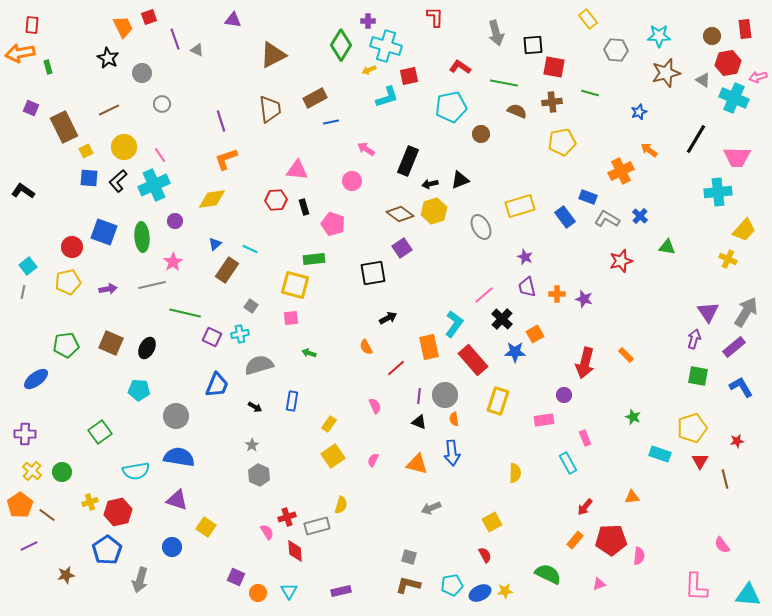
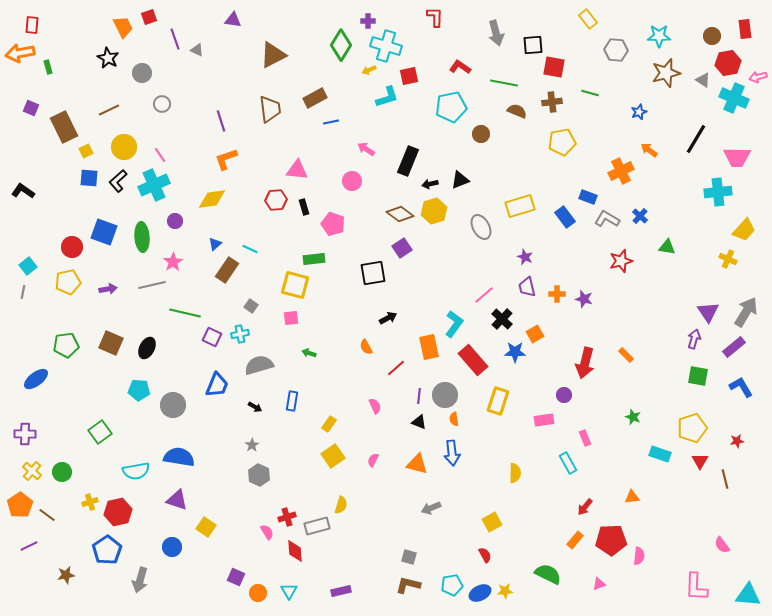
gray circle at (176, 416): moved 3 px left, 11 px up
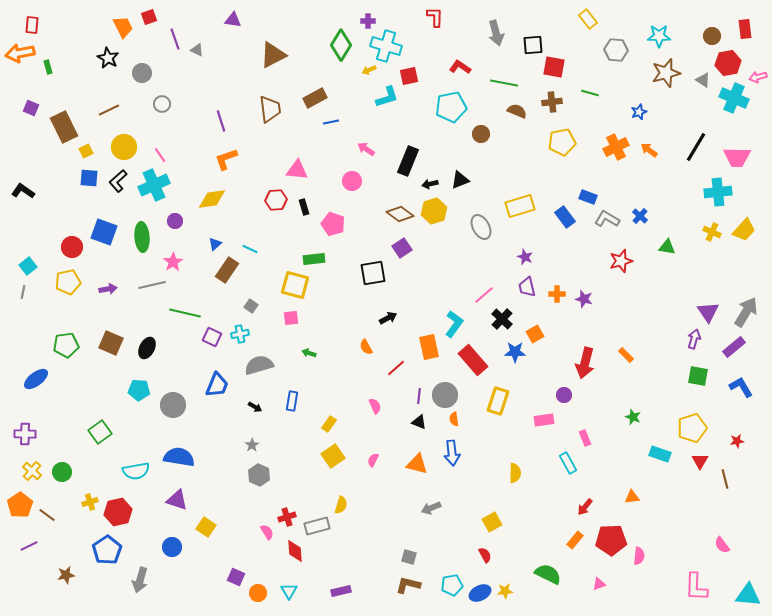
black line at (696, 139): moved 8 px down
orange cross at (621, 171): moved 5 px left, 24 px up
yellow cross at (728, 259): moved 16 px left, 27 px up
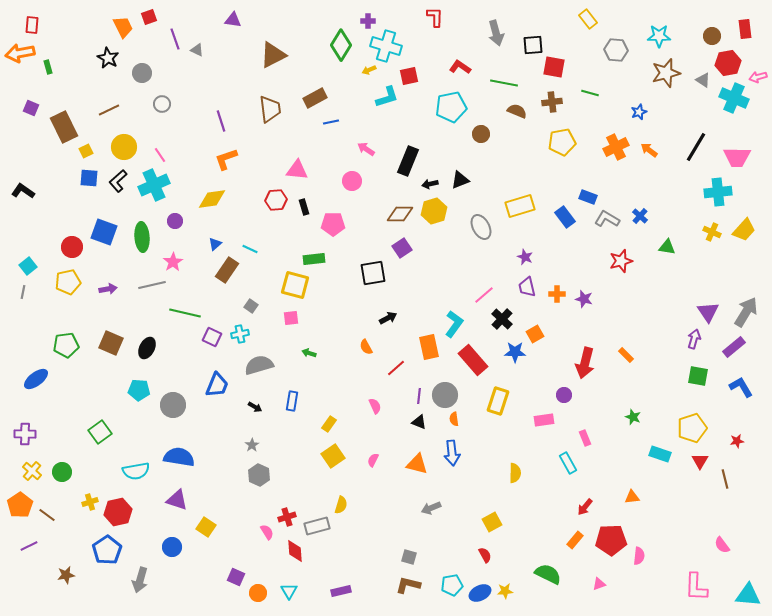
brown diamond at (400, 214): rotated 36 degrees counterclockwise
pink pentagon at (333, 224): rotated 20 degrees counterclockwise
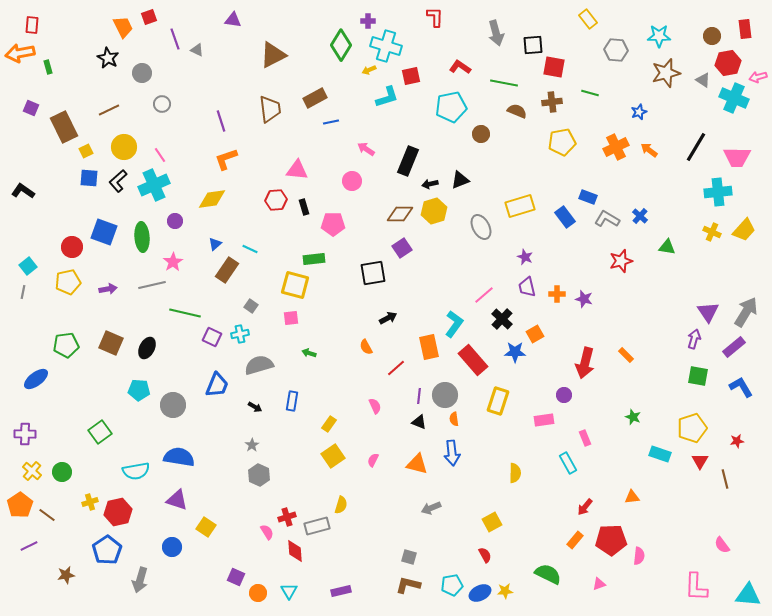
red square at (409, 76): moved 2 px right
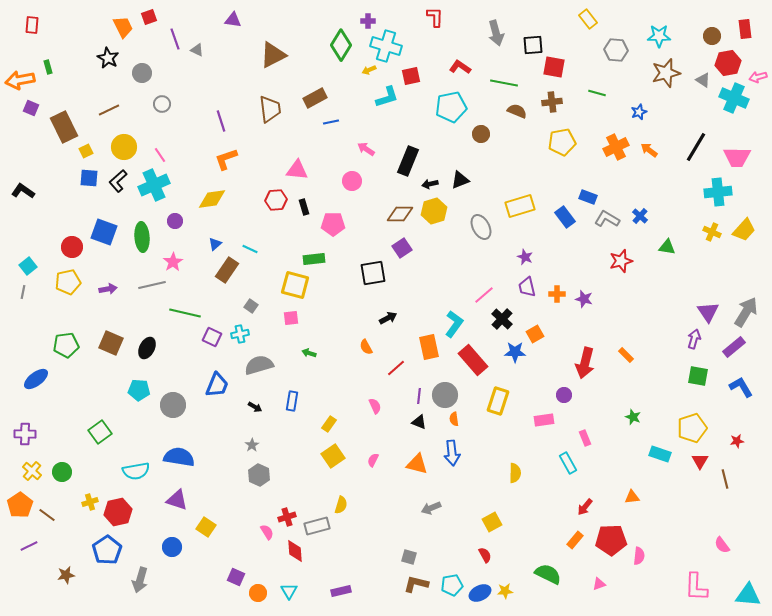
orange arrow at (20, 53): moved 27 px down
green line at (590, 93): moved 7 px right
brown L-shape at (408, 585): moved 8 px right, 1 px up
